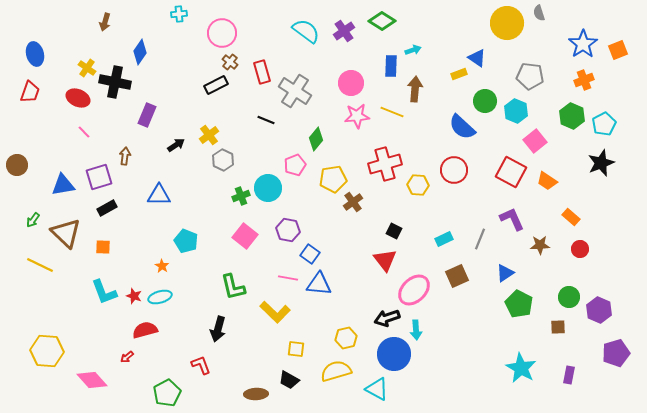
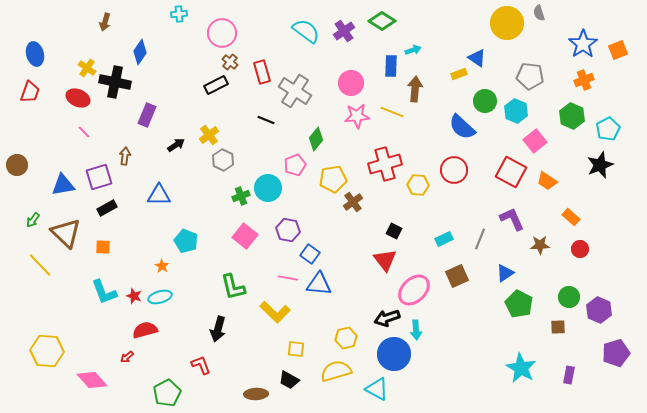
cyan pentagon at (604, 124): moved 4 px right, 5 px down
black star at (601, 163): moved 1 px left, 2 px down
yellow line at (40, 265): rotated 20 degrees clockwise
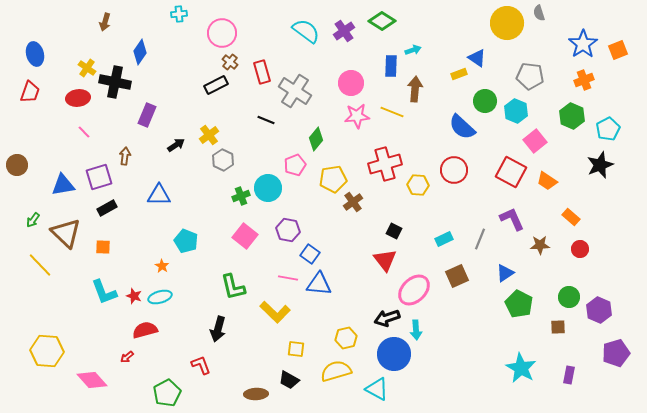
red ellipse at (78, 98): rotated 30 degrees counterclockwise
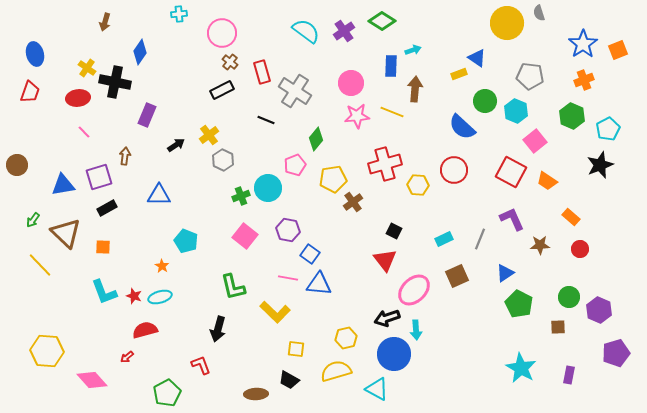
black rectangle at (216, 85): moved 6 px right, 5 px down
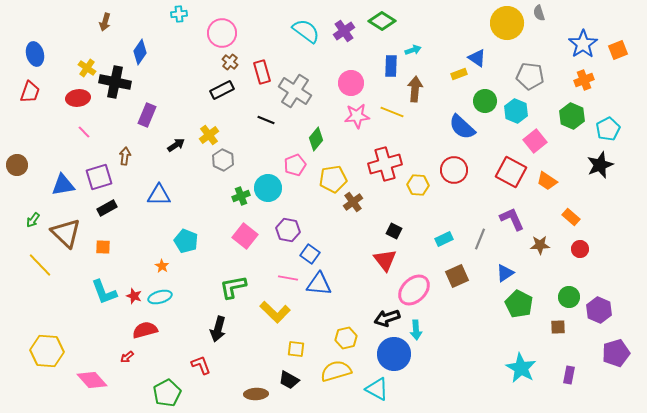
green L-shape at (233, 287): rotated 92 degrees clockwise
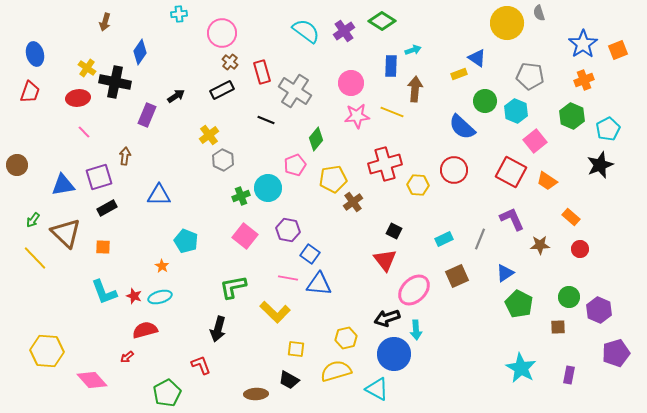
black arrow at (176, 145): moved 49 px up
yellow line at (40, 265): moved 5 px left, 7 px up
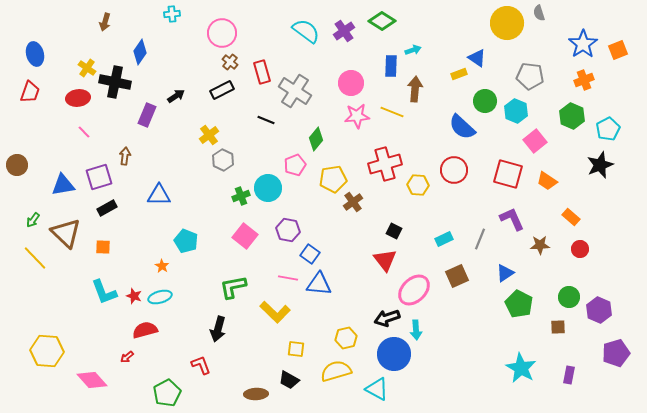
cyan cross at (179, 14): moved 7 px left
red square at (511, 172): moved 3 px left, 2 px down; rotated 12 degrees counterclockwise
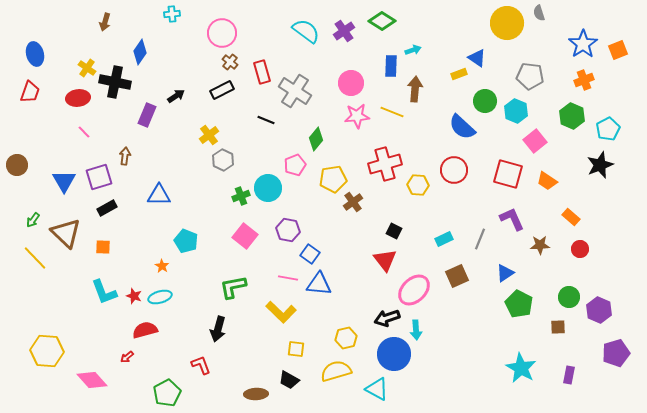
blue triangle at (63, 185): moved 1 px right, 4 px up; rotated 50 degrees counterclockwise
yellow L-shape at (275, 312): moved 6 px right
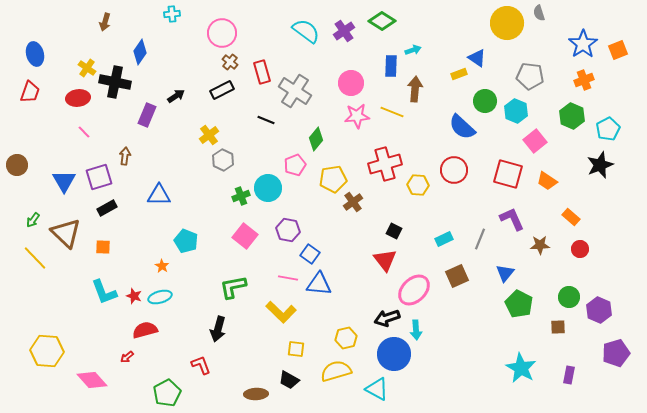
blue triangle at (505, 273): rotated 18 degrees counterclockwise
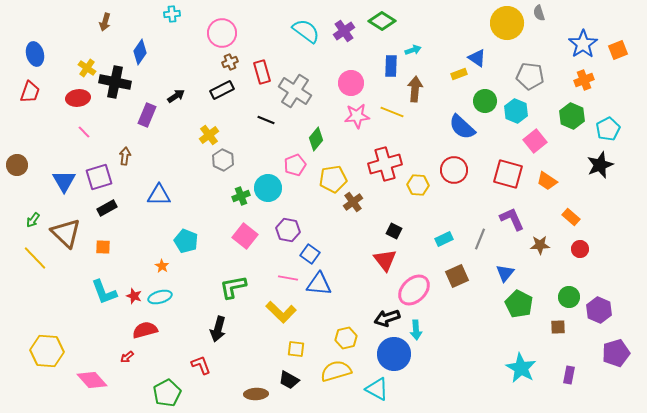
brown cross at (230, 62): rotated 28 degrees clockwise
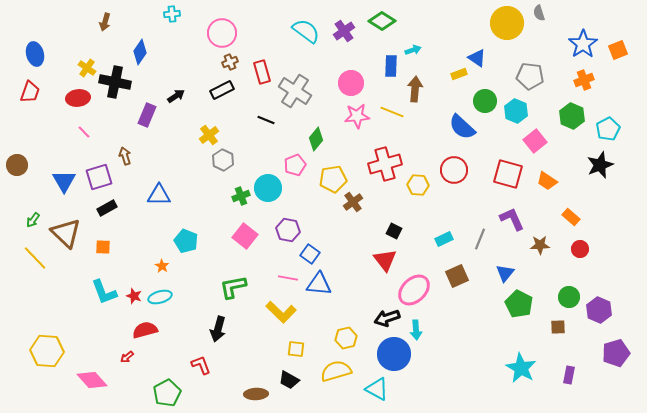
brown arrow at (125, 156): rotated 24 degrees counterclockwise
